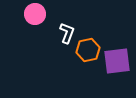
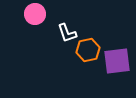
white L-shape: rotated 140 degrees clockwise
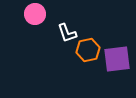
purple square: moved 2 px up
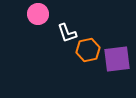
pink circle: moved 3 px right
